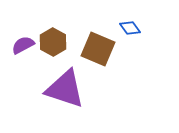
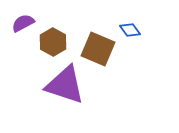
blue diamond: moved 2 px down
purple semicircle: moved 22 px up
purple triangle: moved 4 px up
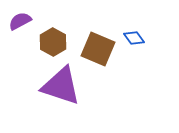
purple semicircle: moved 3 px left, 2 px up
blue diamond: moved 4 px right, 8 px down
purple triangle: moved 4 px left, 1 px down
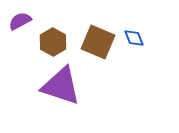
blue diamond: rotated 15 degrees clockwise
brown square: moved 7 px up
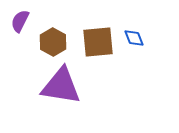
purple semicircle: rotated 35 degrees counterclockwise
brown square: rotated 28 degrees counterclockwise
purple triangle: rotated 9 degrees counterclockwise
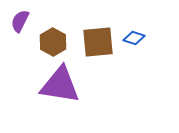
blue diamond: rotated 50 degrees counterclockwise
purple triangle: moved 1 px left, 1 px up
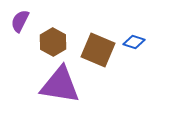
blue diamond: moved 4 px down
brown square: moved 8 px down; rotated 28 degrees clockwise
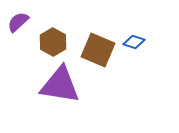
purple semicircle: moved 2 px left, 1 px down; rotated 20 degrees clockwise
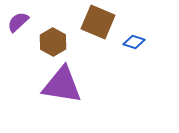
brown square: moved 28 px up
purple triangle: moved 2 px right
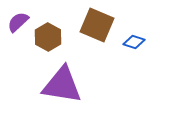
brown square: moved 1 px left, 3 px down
brown hexagon: moved 5 px left, 5 px up
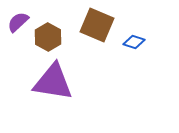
purple triangle: moved 9 px left, 3 px up
